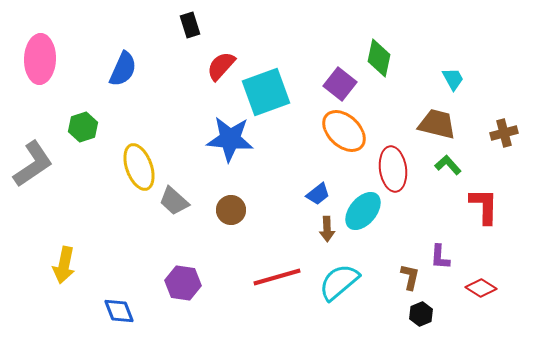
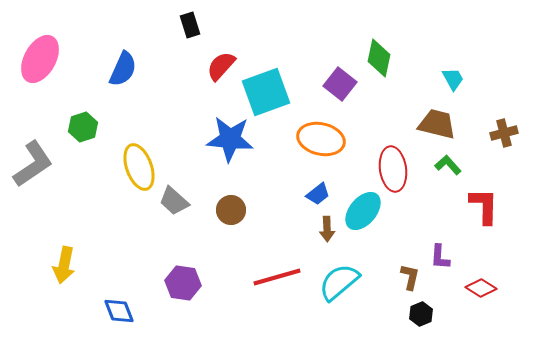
pink ellipse: rotated 27 degrees clockwise
orange ellipse: moved 23 px left, 8 px down; rotated 30 degrees counterclockwise
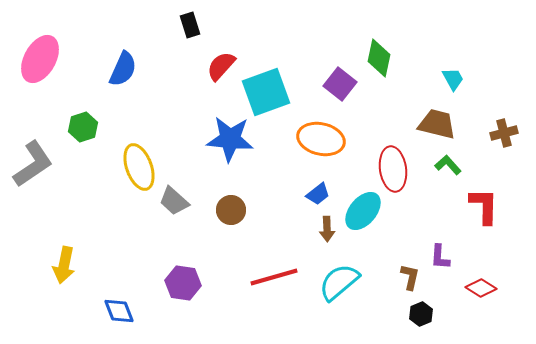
red line: moved 3 px left
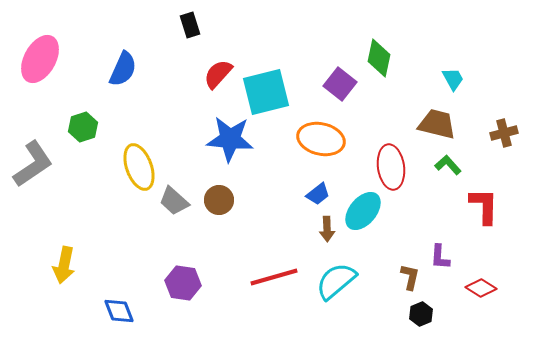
red semicircle: moved 3 px left, 8 px down
cyan square: rotated 6 degrees clockwise
red ellipse: moved 2 px left, 2 px up
brown circle: moved 12 px left, 10 px up
cyan semicircle: moved 3 px left, 1 px up
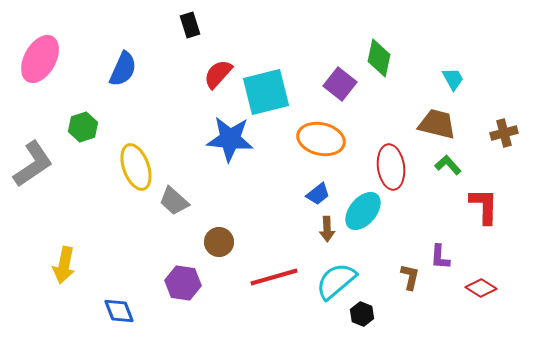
yellow ellipse: moved 3 px left
brown circle: moved 42 px down
black hexagon: moved 59 px left; rotated 15 degrees counterclockwise
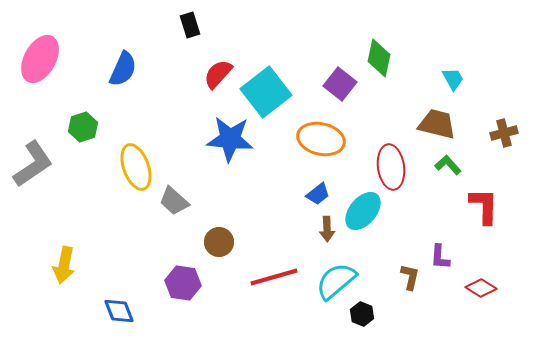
cyan square: rotated 24 degrees counterclockwise
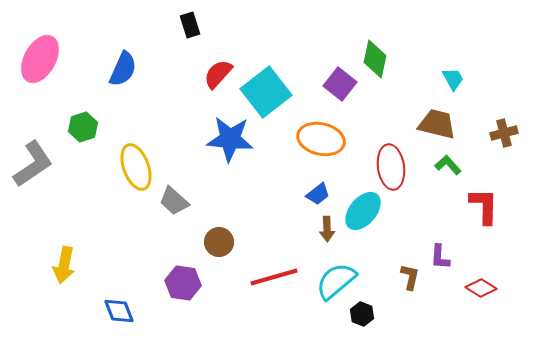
green diamond: moved 4 px left, 1 px down
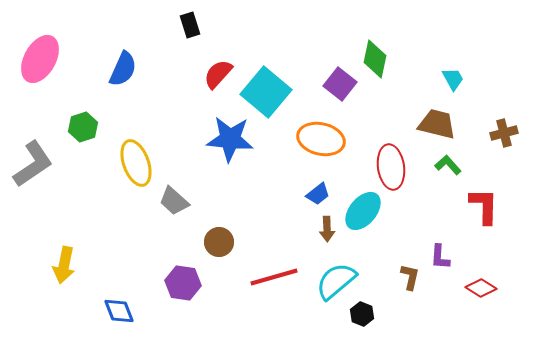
cyan square: rotated 12 degrees counterclockwise
yellow ellipse: moved 4 px up
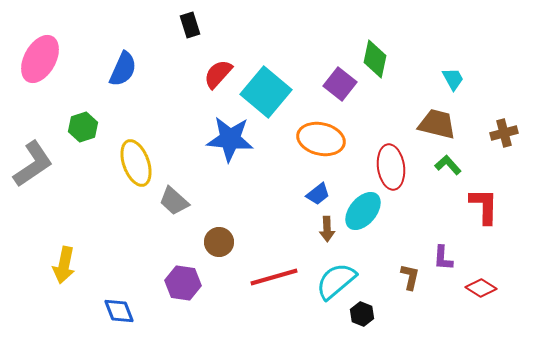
purple L-shape: moved 3 px right, 1 px down
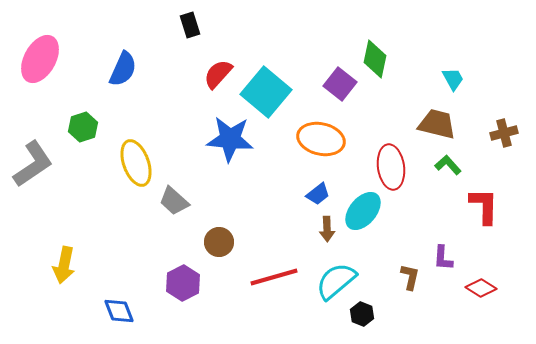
purple hexagon: rotated 24 degrees clockwise
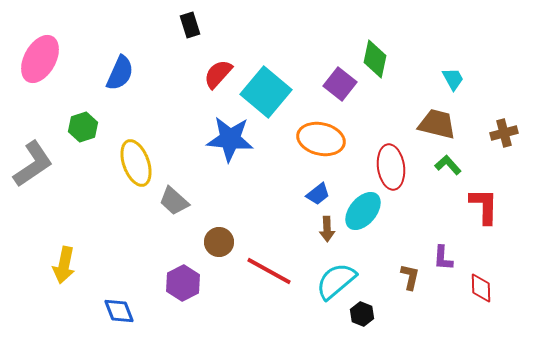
blue semicircle: moved 3 px left, 4 px down
red line: moved 5 px left, 6 px up; rotated 45 degrees clockwise
red diamond: rotated 56 degrees clockwise
